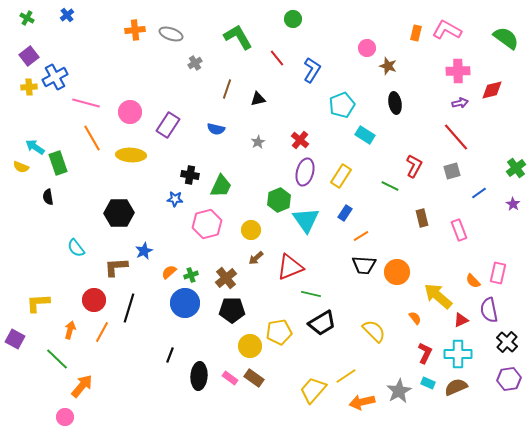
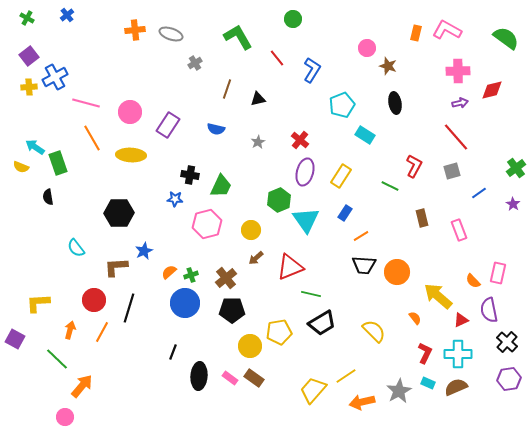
black line at (170, 355): moved 3 px right, 3 px up
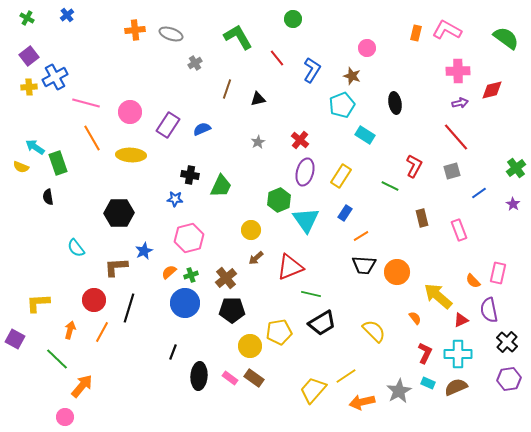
brown star at (388, 66): moved 36 px left, 10 px down
blue semicircle at (216, 129): moved 14 px left; rotated 144 degrees clockwise
pink hexagon at (207, 224): moved 18 px left, 14 px down
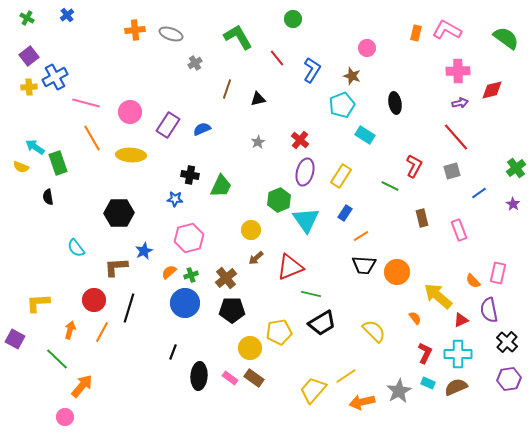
yellow circle at (250, 346): moved 2 px down
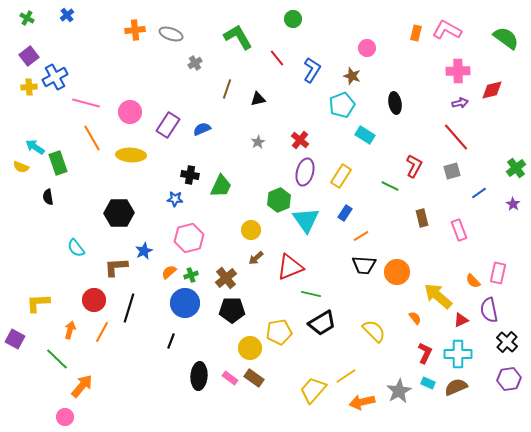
black line at (173, 352): moved 2 px left, 11 px up
